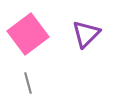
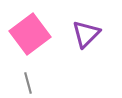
pink square: moved 2 px right
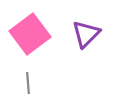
gray line: rotated 10 degrees clockwise
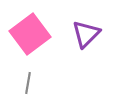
gray line: rotated 15 degrees clockwise
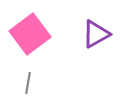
purple triangle: moved 10 px right; rotated 16 degrees clockwise
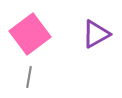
gray line: moved 1 px right, 6 px up
